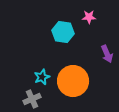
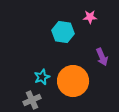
pink star: moved 1 px right
purple arrow: moved 5 px left, 3 px down
gray cross: moved 1 px down
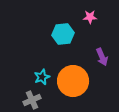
cyan hexagon: moved 2 px down; rotated 15 degrees counterclockwise
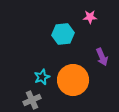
orange circle: moved 1 px up
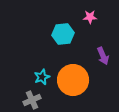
purple arrow: moved 1 px right, 1 px up
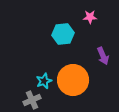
cyan star: moved 2 px right, 4 px down
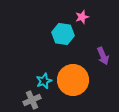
pink star: moved 8 px left; rotated 16 degrees counterclockwise
cyan hexagon: rotated 15 degrees clockwise
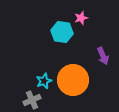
pink star: moved 1 px left, 1 px down
cyan hexagon: moved 1 px left, 2 px up
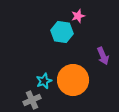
pink star: moved 3 px left, 2 px up
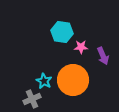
pink star: moved 3 px right, 31 px down; rotated 16 degrees clockwise
cyan star: rotated 21 degrees counterclockwise
gray cross: moved 1 px up
